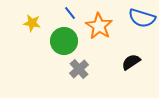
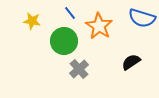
yellow star: moved 2 px up
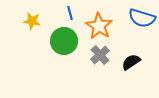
blue line: rotated 24 degrees clockwise
gray cross: moved 21 px right, 14 px up
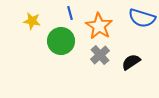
green circle: moved 3 px left
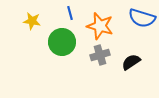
orange star: moved 1 px right; rotated 16 degrees counterclockwise
green circle: moved 1 px right, 1 px down
gray cross: rotated 24 degrees clockwise
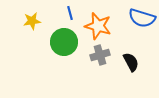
yellow star: rotated 18 degrees counterclockwise
orange star: moved 2 px left
green circle: moved 2 px right
black semicircle: rotated 96 degrees clockwise
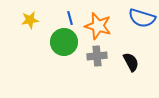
blue line: moved 5 px down
yellow star: moved 2 px left, 1 px up
gray cross: moved 3 px left, 1 px down; rotated 12 degrees clockwise
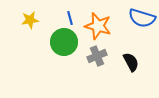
gray cross: rotated 18 degrees counterclockwise
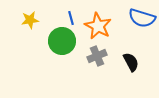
blue line: moved 1 px right
orange star: rotated 12 degrees clockwise
green circle: moved 2 px left, 1 px up
